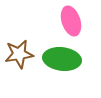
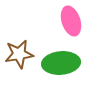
green ellipse: moved 1 px left, 4 px down; rotated 12 degrees counterclockwise
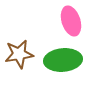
green ellipse: moved 2 px right, 3 px up
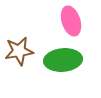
brown star: moved 3 px up
